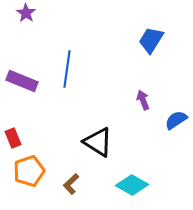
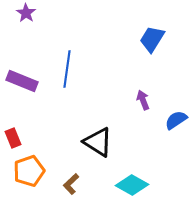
blue trapezoid: moved 1 px right, 1 px up
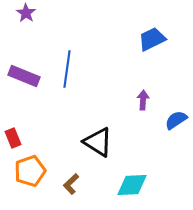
blue trapezoid: rotated 32 degrees clockwise
purple rectangle: moved 2 px right, 5 px up
purple arrow: rotated 24 degrees clockwise
orange pentagon: moved 1 px right
cyan diamond: rotated 32 degrees counterclockwise
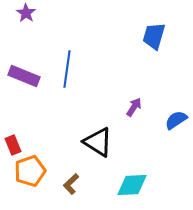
blue trapezoid: moved 2 px right, 3 px up; rotated 48 degrees counterclockwise
purple arrow: moved 9 px left, 7 px down; rotated 30 degrees clockwise
red rectangle: moved 7 px down
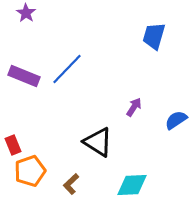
blue line: rotated 36 degrees clockwise
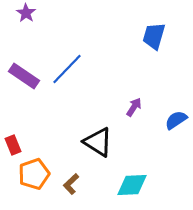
purple rectangle: rotated 12 degrees clockwise
orange pentagon: moved 4 px right, 3 px down
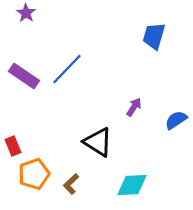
red rectangle: moved 1 px down
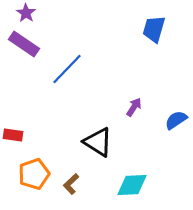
blue trapezoid: moved 7 px up
purple rectangle: moved 32 px up
red rectangle: moved 11 px up; rotated 60 degrees counterclockwise
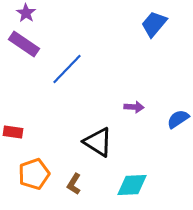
blue trapezoid: moved 5 px up; rotated 24 degrees clockwise
purple arrow: rotated 60 degrees clockwise
blue semicircle: moved 2 px right, 1 px up
red rectangle: moved 3 px up
brown L-shape: moved 3 px right; rotated 15 degrees counterclockwise
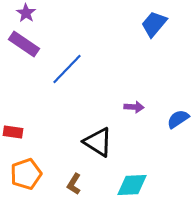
orange pentagon: moved 8 px left
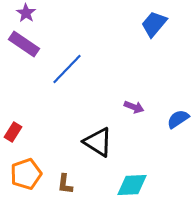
purple arrow: rotated 18 degrees clockwise
red rectangle: rotated 66 degrees counterclockwise
brown L-shape: moved 9 px left; rotated 25 degrees counterclockwise
